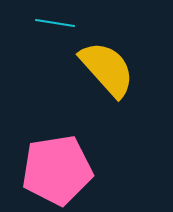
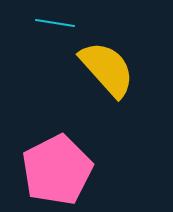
pink pentagon: rotated 18 degrees counterclockwise
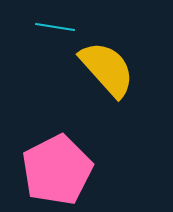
cyan line: moved 4 px down
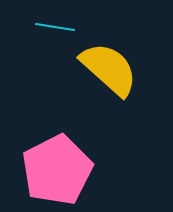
yellow semicircle: moved 2 px right; rotated 6 degrees counterclockwise
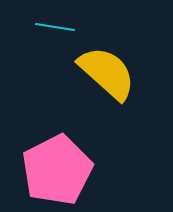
yellow semicircle: moved 2 px left, 4 px down
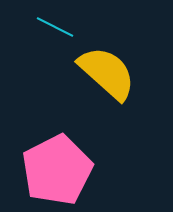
cyan line: rotated 18 degrees clockwise
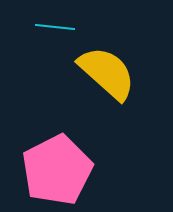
cyan line: rotated 21 degrees counterclockwise
